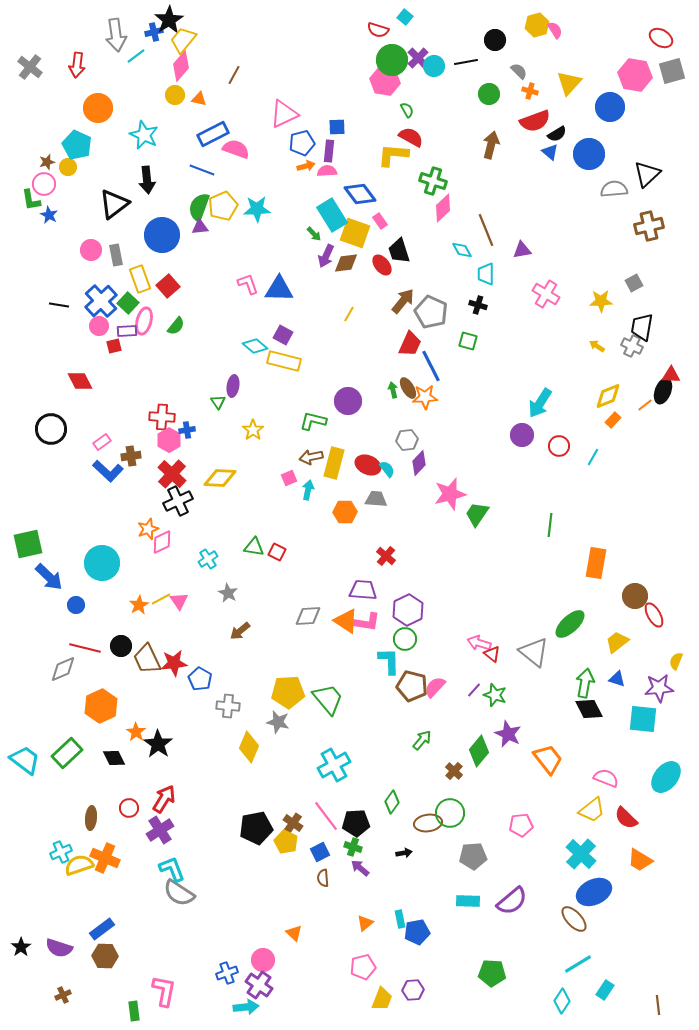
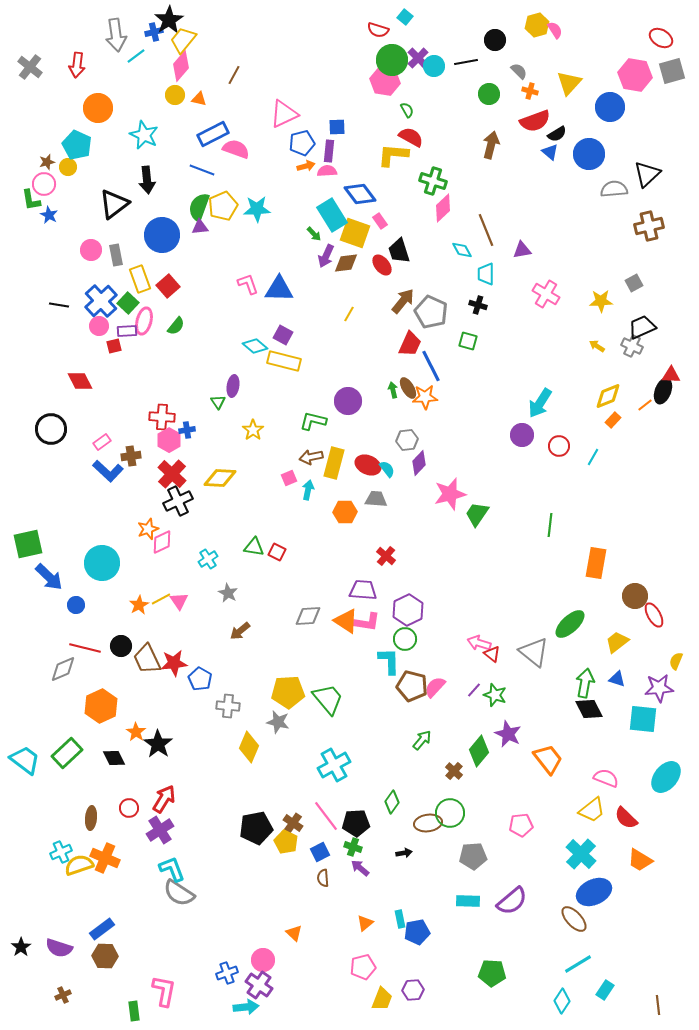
black trapezoid at (642, 327): rotated 56 degrees clockwise
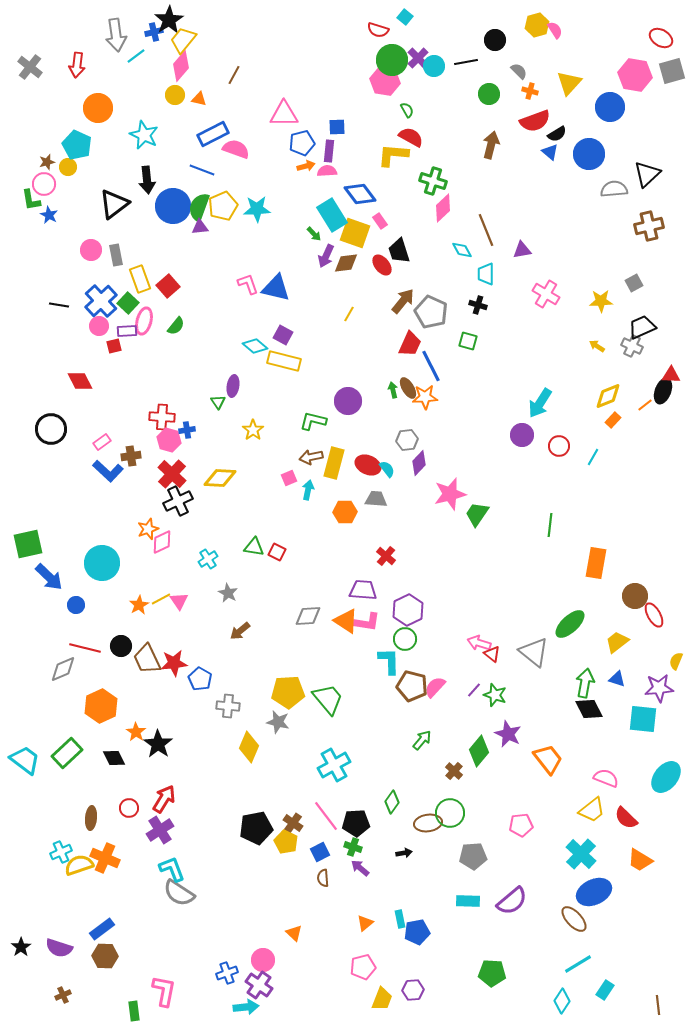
pink triangle at (284, 114): rotated 24 degrees clockwise
blue circle at (162, 235): moved 11 px right, 29 px up
blue triangle at (279, 289): moved 3 px left, 1 px up; rotated 12 degrees clockwise
pink hexagon at (169, 440): rotated 15 degrees counterclockwise
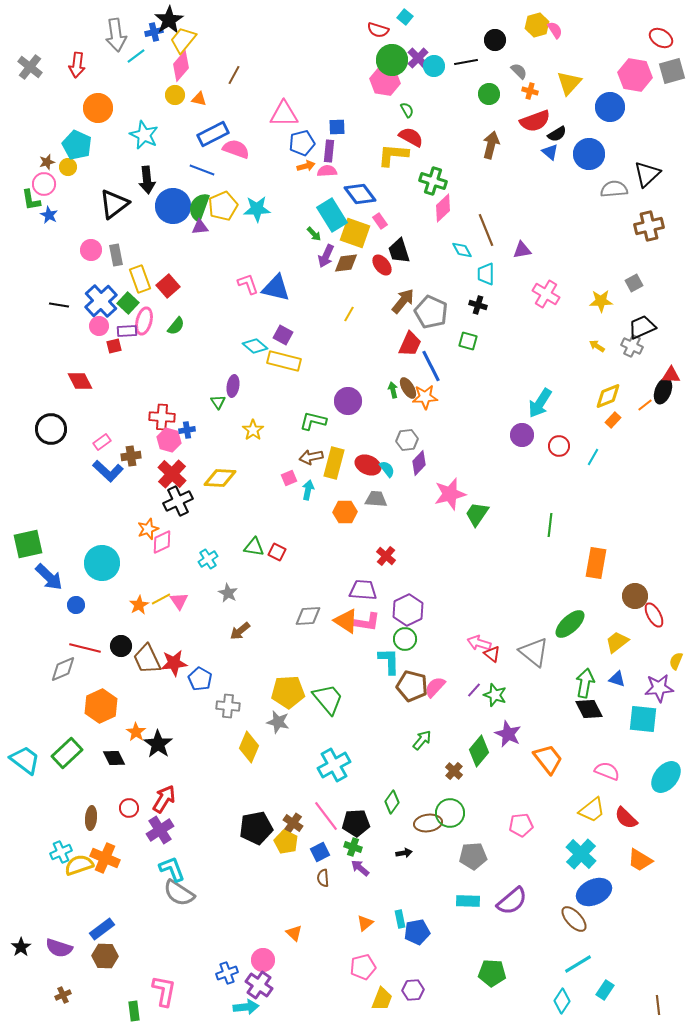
pink semicircle at (606, 778): moved 1 px right, 7 px up
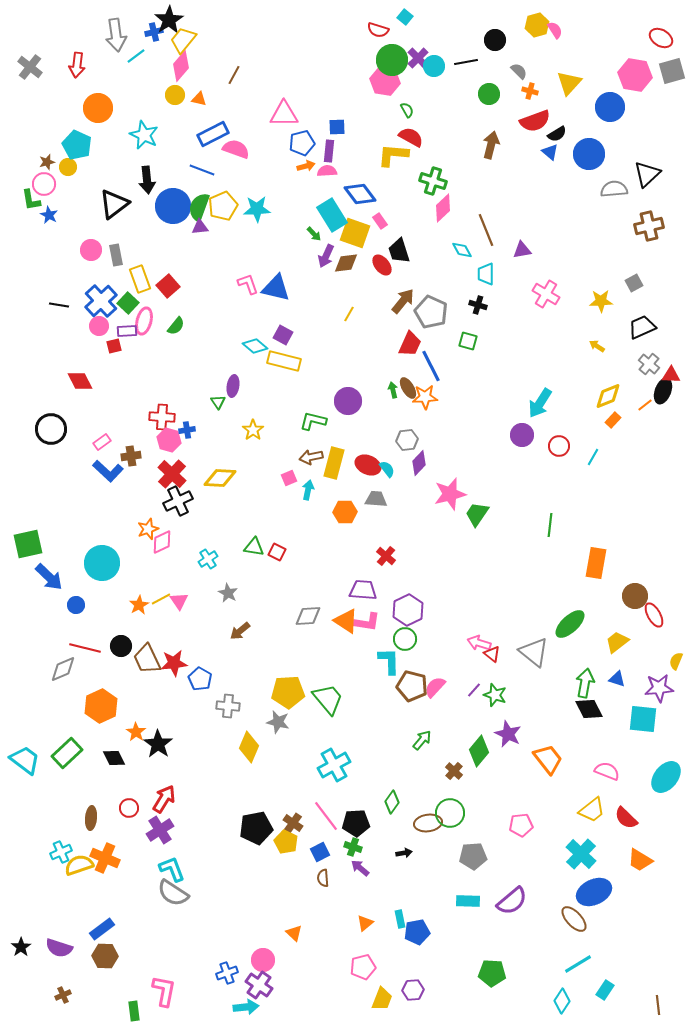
gray cross at (632, 346): moved 17 px right, 18 px down; rotated 15 degrees clockwise
gray semicircle at (179, 893): moved 6 px left
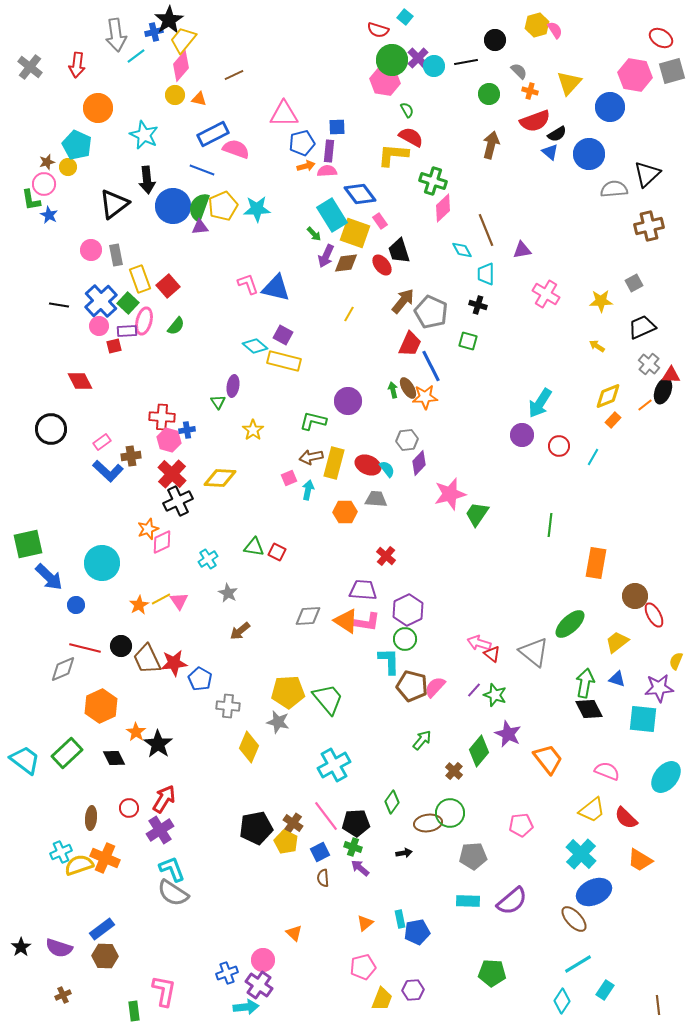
brown line at (234, 75): rotated 36 degrees clockwise
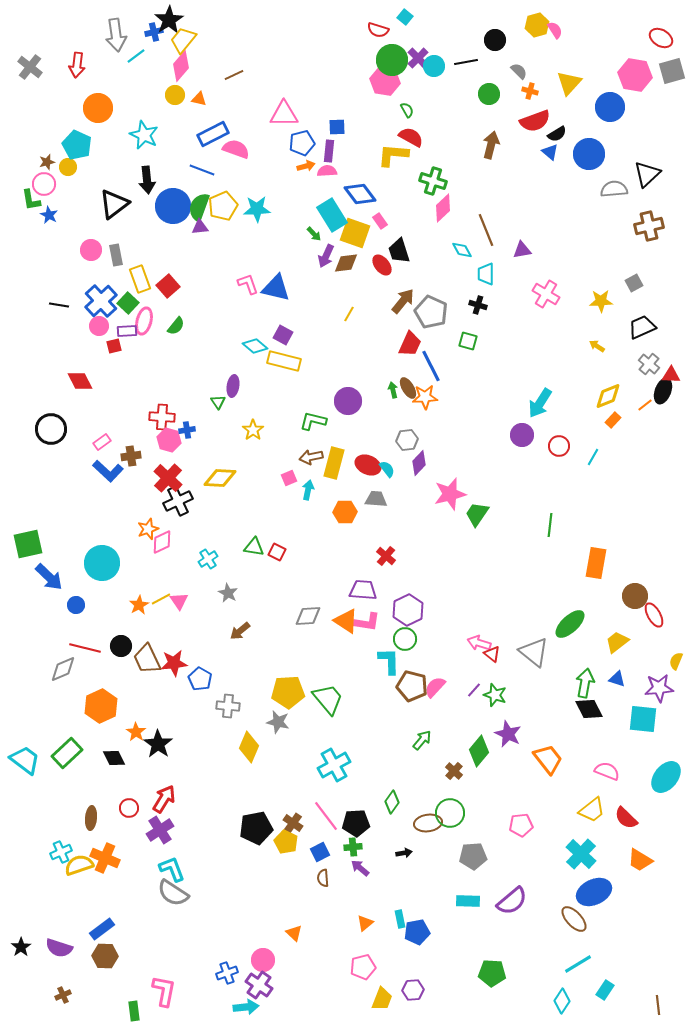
red cross at (172, 474): moved 4 px left, 4 px down
green cross at (353, 847): rotated 24 degrees counterclockwise
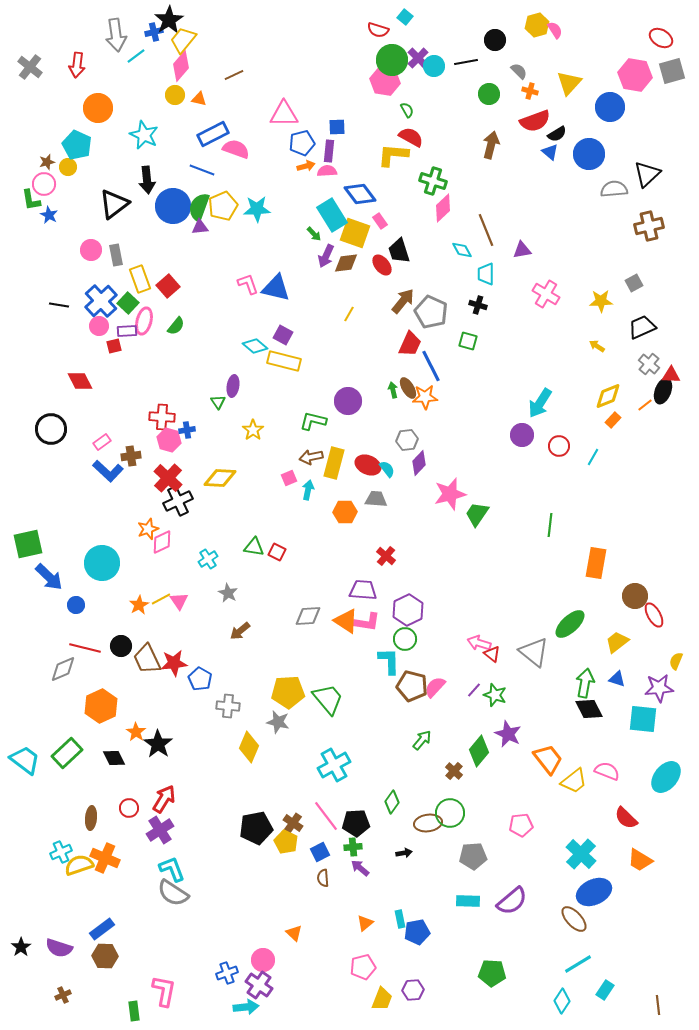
yellow trapezoid at (592, 810): moved 18 px left, 29 px up
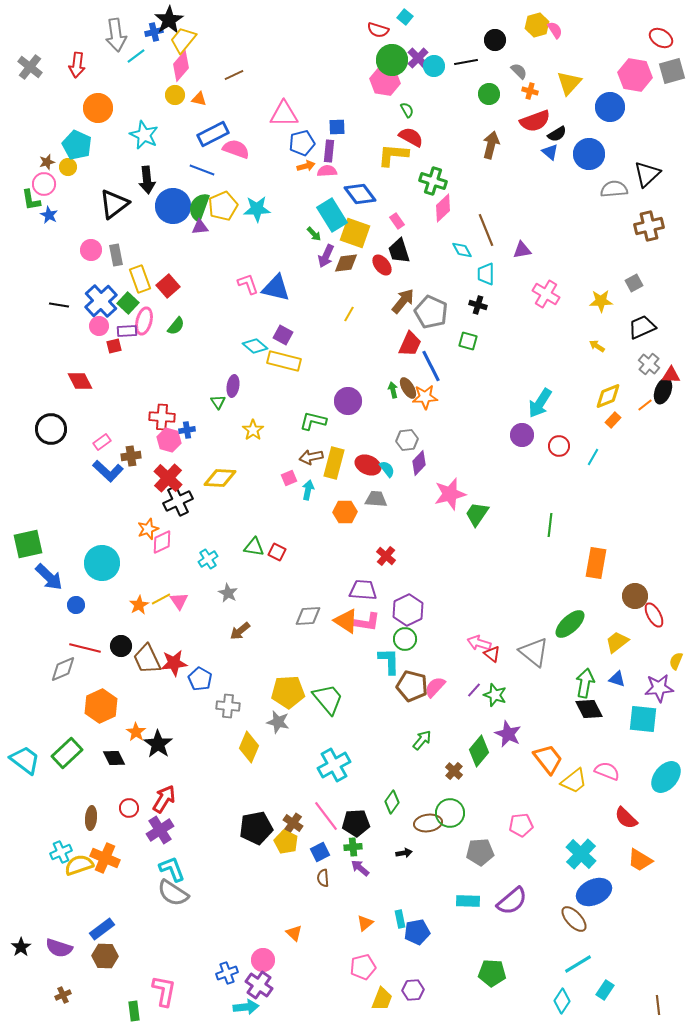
pink rectangle at (380, 221): moved 17 px right
gray pentagon at (473, 856): moved 7 px right, 4 px up
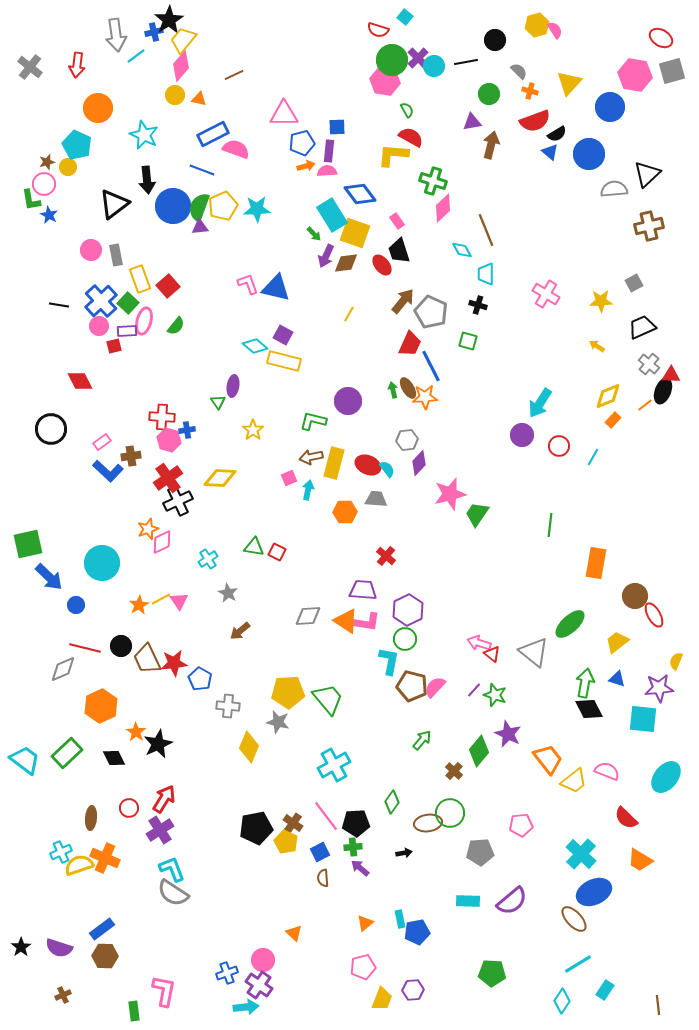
purple triangle at (522, 250): moved 50 px left, 128 px up
red cross at (168, 478): rotated 12 degrees clockwise
cyan L-shape at (389, 661): rotated 12 degrees clockwise
black star at (158, 744): rotated 12 degrees clockwise
